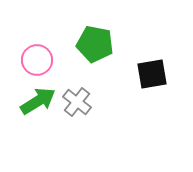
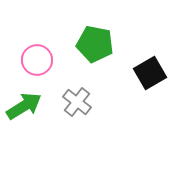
black square: moved 2 px left, 1 px up; rotated 20 degrees counterclockwise
green arrow: moved 14 px left, 5 px down
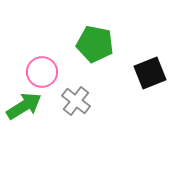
pink circle: moved 5 px right, 12 px down
black square: rotated 8 degrees clockwise
gray cross: moved 1 px left, 1 px up
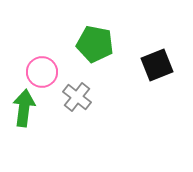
black square: moved 7 px right, 8 px up
gray cross: moved 1 px right, 4 px up
green arrow: moved 2 px down; rotated 51 degrees counterclockwise
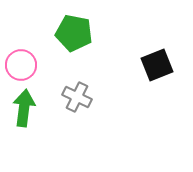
green pentagon: moved 21 px left, 11 px up
pink circle: moved 21 px left, 7 px up
gray cross: rotated 12 degrees counterclockwise
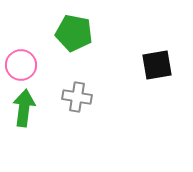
black square: rotated 12 degrees clockwise
gray cross: rotated 16 degrees counterclockwise
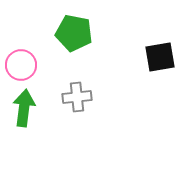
black square: moved 3 px right, 8 px up
gray cross: rotated 16 degrees counterclockwise
